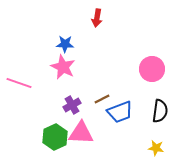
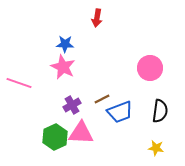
pink circle: moved 2 px left, 1 px up
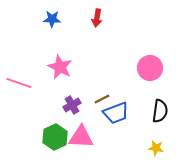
blue star: moved 13 px left, 25 px up
pink star: moved 3 px left
blue trapezoid: moved 4 px left, 1 px down
pink triangle: moved 4 px down
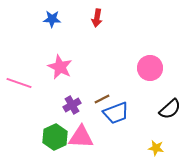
black semicircle: moved 10 px right, 2 px up; rotated 40 degrees clockwise
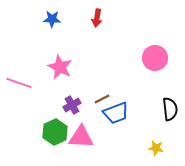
pink circle: moved 5 px right, 10 px up
black semicircle: rotated 55 degrees counterclockwise
green hexagon: moved 5 px up
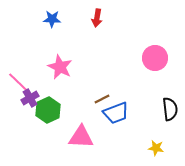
pink line: rotated 25 degrees clockwise
purple cross: moved 42 px left, 7 px up
green hexagon: moved 7 px left, 22 px up
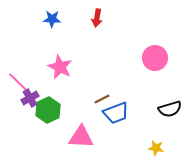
black semicircle: rotated 80 degrees clockwise
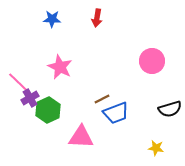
pink circle: moved 3 px left, 3 px down
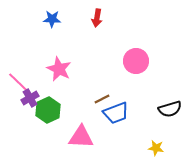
pink circle: moved 16 px left
pink star: moved 1 px left, 2 px down
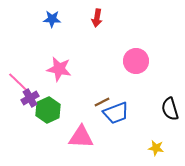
pink star: rotated 15 degrees counterclockwise
brown line: moved 3 px down
black semicircle: rotated 90 degrees clockwise
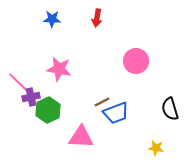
purple cross: moved 1 px right, 1 px up; rotated 18 degrees clockwise
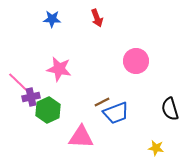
red arrow: rotated 30 degrees counterclockwise
